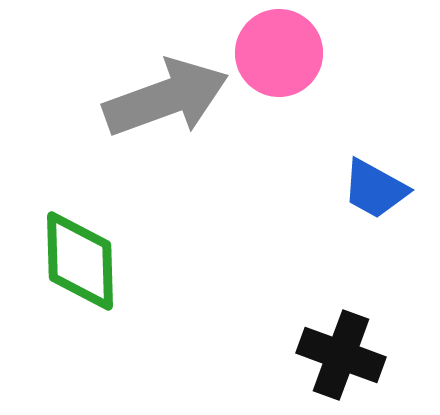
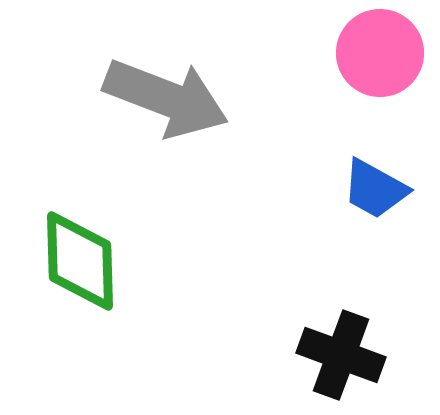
pink circle: moved 101 px right
gray arrow: rotated 41 degrees clockwise
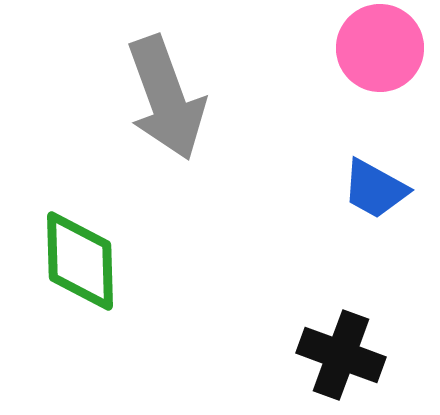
pink circle: moved 5 px up
gray arrow: rotated 49 degrees clockwise
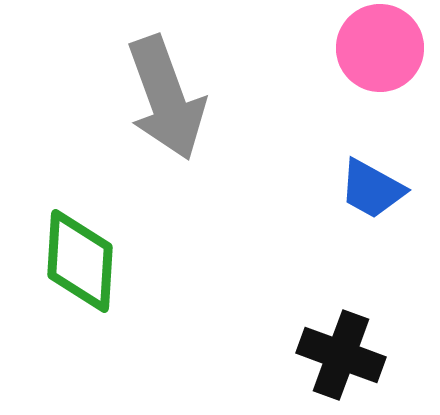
blue trapezoid: moved 3 px left
green diamond: rotated 5 degrees clockwise
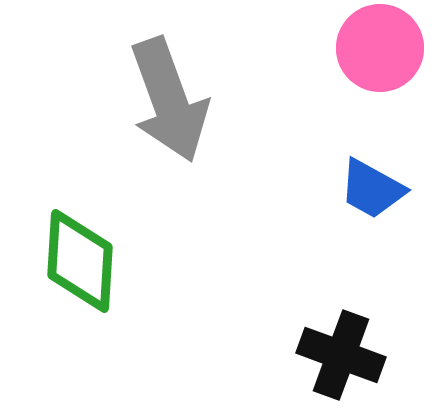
gray arrow: moved 3 px right, 2 px down
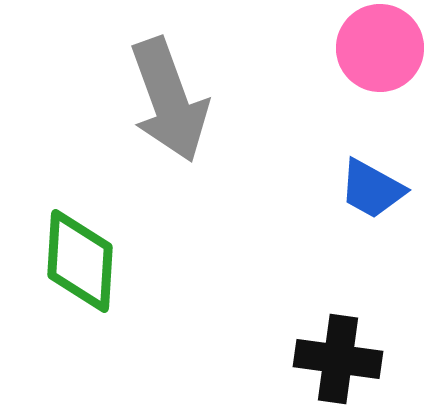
black cross: moved 3 px left, 4 px down; rotated 12 degrees counterclockwise
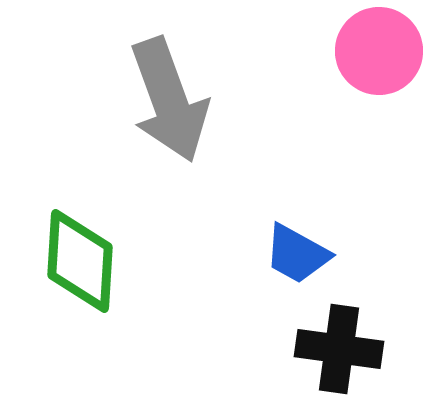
pink circle: moved 1 px left, 3 px down
blue trapezoid: moved 75 px left, 65 px down
black cross: moved 1 px right, 10 px up
